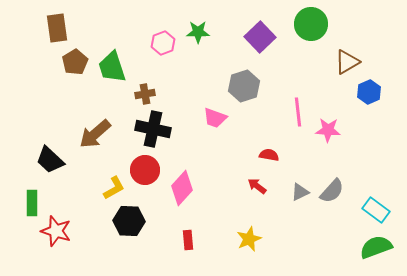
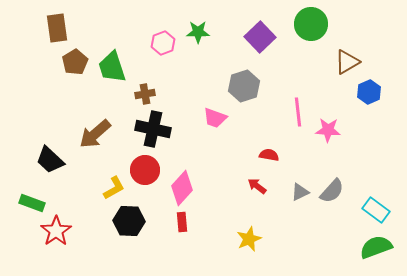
green rectangle: rotated 70 degrees counterclockwise
red star: rotated 20 degrees clockwise
red rectangle: moved 6 px left, 18 px up
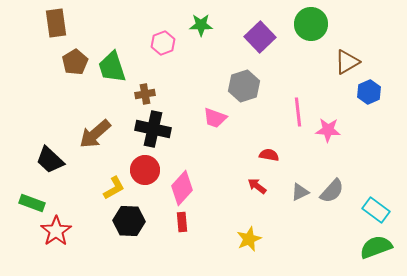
brown rectangle: moved 1 px left, 5 px up
green star: moved 3 px right, 7 px up
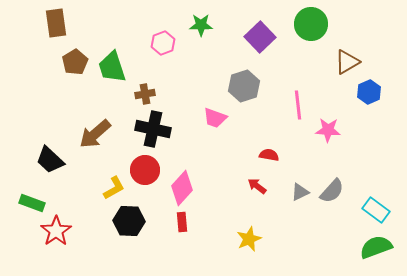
pink line: moved 7 px up
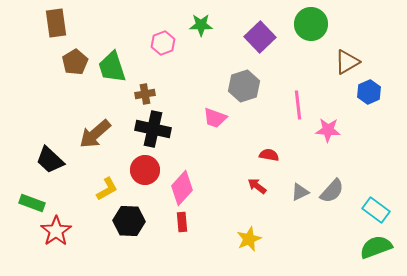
yellow L-shape: moved 7 px left, 1 px down
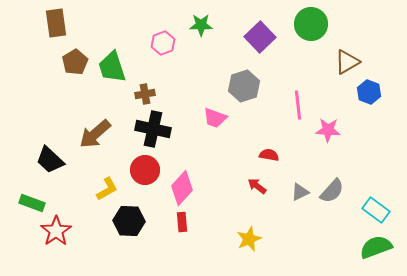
blue hexagon: rotated 15 degrees counterclockwise
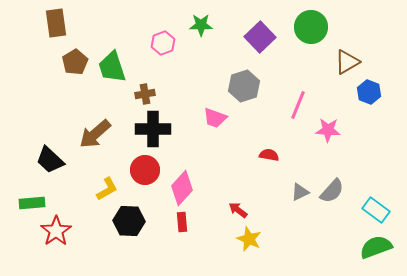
green circle: moved 3 px down
pink line: rotated 28 degrees clockwise
black cross: rotated 12 degrees counterclockwise
red arrow: moved 19 px left, 24 px down
green rectangle: rotated 25 degrees counterclockwise
yellow star: rotated 25 degrees counterclockwise
